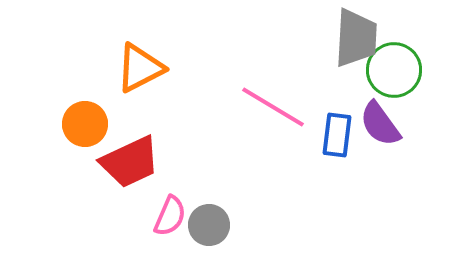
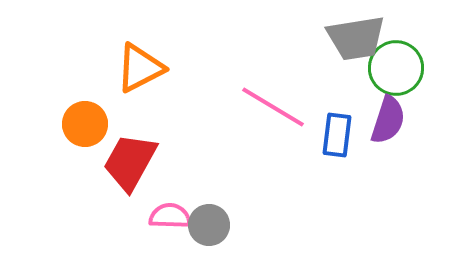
gray trapezoid: rotated 78 degrees clockwise
green circle: moved 2 px right, 2 px up
purple semicircle: moved 8 px right, 4 px up; rotated 126 degrees counterclockwise
red trapezoid: rotated 144 degrees clockwise
pink semicircle: rotated 111 degrees counterclockwise
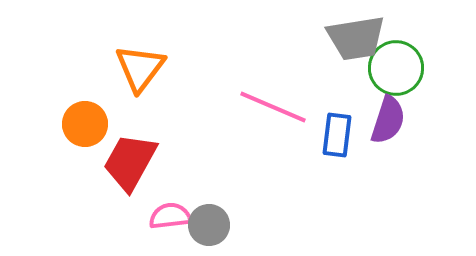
orange triangle: rotated 26 degrees counterclockwise
pink line: rotated 8 degrees counterclockwise
pink semicircle: rotated 9 degrees counterclockwise
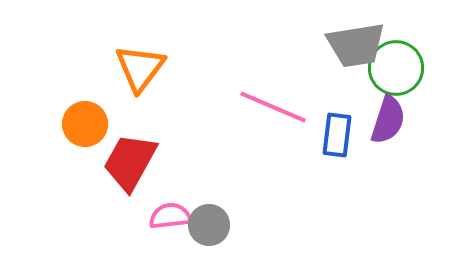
gray trapezoid: moved 7 px down
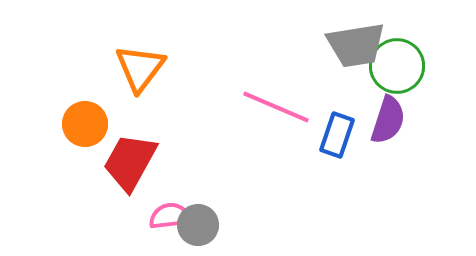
green circle: moved 1 px right, 2 px up
pink line: moved 3 px right
blue rectangle: rotated 12 degrees clockwise
gray circle: moved 11 px left
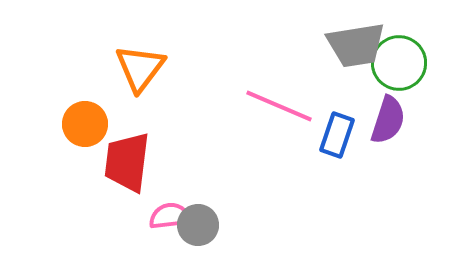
green circle: moved 2 px right, 3 px up
pink line: moved 3 px right, 1 px up
red trapezoid: moved 3 px left; rotated 22 degrees counterclockwise
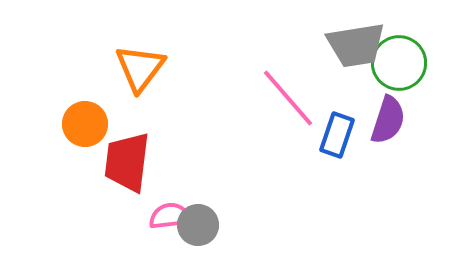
pink line: moved 9 px right, 8 px up; rotated 26 degrees clockwise
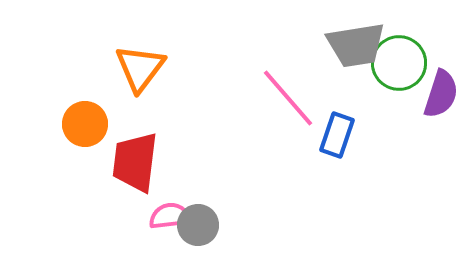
purple semicircle: moved 53 px right, 26 px up
red trapezoid: moved 8 px right
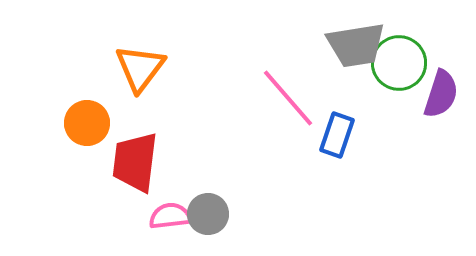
orange circle: moved 2 px right, 1 px up
gray circle: moved 10 px right, 11 px up
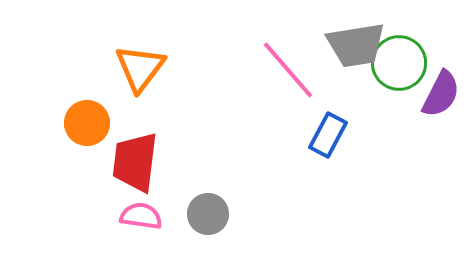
purple semicircle: rotated 9 degrees clockwise
pink line: moved 28 px up
blue rectangle: moved 9 px left; rotated 9 degrees clockwise
pink semicircle: moved 29 px left; rotated 15 degrees clockwise
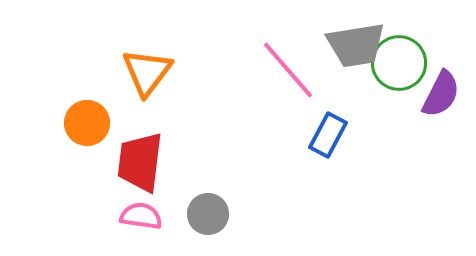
orange triangle: moved 7 px right, 4 px down
red trapezoid: moved 5 px right
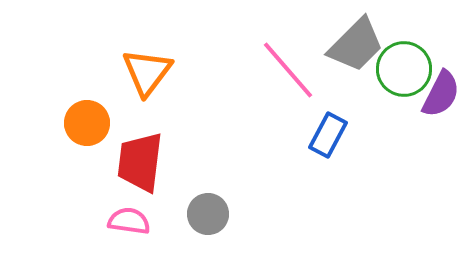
gray trapezoid: rotated 36 degrees counterclockwise
green circle: moved 5 px right, 6 px down
pink semicircle: moved 12 px left, 5 px down
